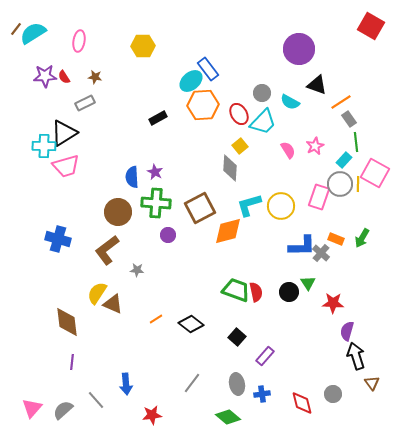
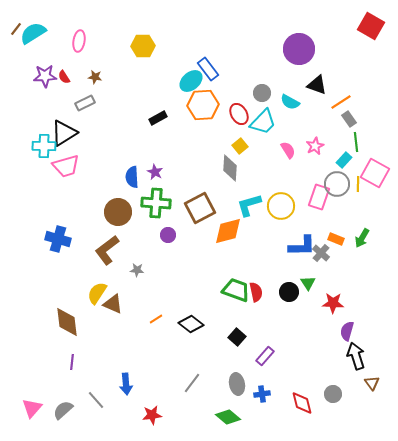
gray circle at (340, 184): moved 3 px left
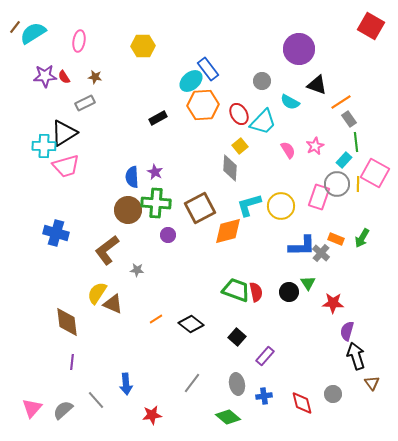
brown line at (16, 29): moved 1 px left, 2 px up
gray circle at (262, 93): moved 12 px up
brown circle at (118, 212): moved 10 px right, 2 px up
blue cross at (58, 239): moved 2 px left, 6 px up
blue cross at (262, 394): moved 2 px right, 2 px down
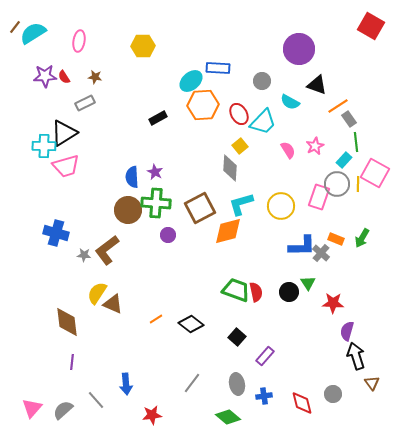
blue rectangle at (208, 69): moved 10 px right, 1 px up; rotated 50 degrees counterclockwise
orange line at (341, 102): moved 3 px left, 4 px down
cyan L-shape at (249, 205): moved 8 px left, 1 px up
gray star at (137, 270): moved 53 px left, 15 px up
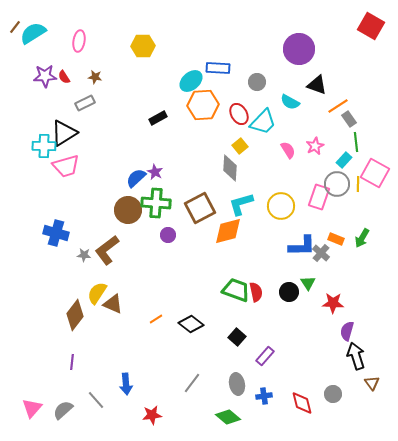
gray circle at (262, 81): moved 5 px left, 1 px down
blue semicircle at (132, 177): moved 4 px right, 1 px down; rotated 50 degrees clockwise
brown diamond at (67, 322): moved 8 px right, 7 px up; rotated 44 degrees clockwise
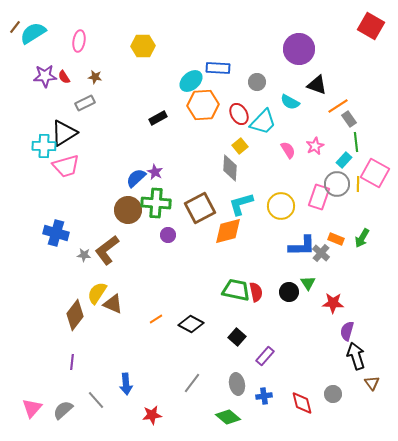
green trapezoid at (236, 290): rotated 8 degrees counterclockwise
black diamond at (191, 324): rotated 10 degrees counterclockwise
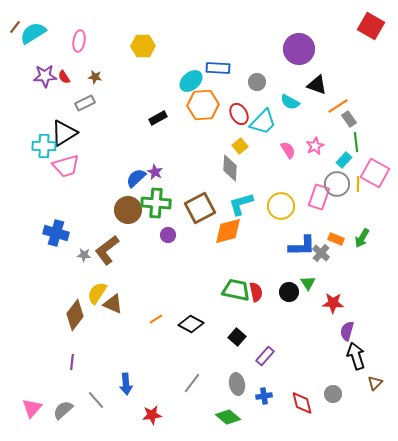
brown triangle at (372, 383): moved 3 px right; rotated 21 degrees clockwise
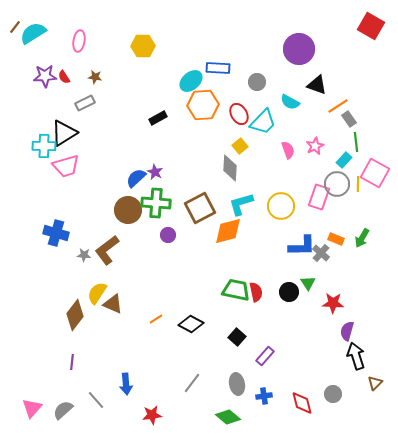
pink semicircle at (288, 150): rotated 12 degrees clockwise
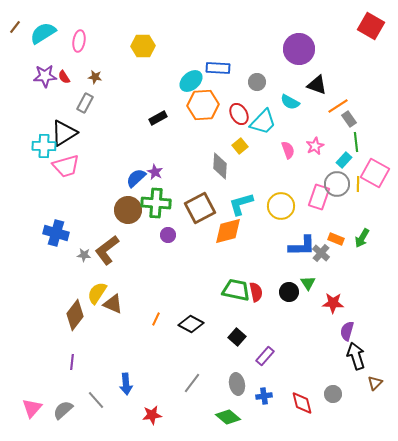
cyan semicircle at (33, 33): moved 10 px right
gray rectangle at (85, 103): rotated 36 degrees counterclockwise
gray diamond at (230, 168): moved 10 px left, 2 px up
orange line at (156, 319): rotated 32 degrees counterclockwise
